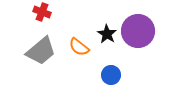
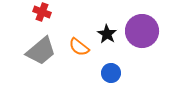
purple circle: moved 4 px right
blue circle: moved 2 px up
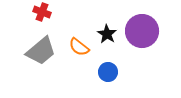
blue circle: moved 3 px left, 1 px up
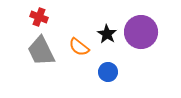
red cross: moved 3 px left, 5 px down
purple circle: moved 1 px left, 1 px down
gray trapezoid: rotated 104 degrees clockwise
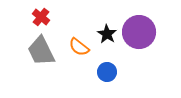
red cross: moved 2 px right; rotated 18 degrees clockwise
purple circle: moved 2 px left
blue circle: moved 1 px left
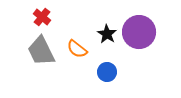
red cross: moved 1 px right
orange semicircle: moved 2 px left, 2 px down
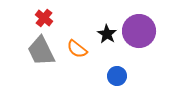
red cross: moved 2 px right, 1 px down
purple circle: moved 1 px up
blue circle: moved 10 px right, 4 px down
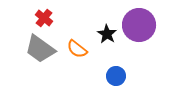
purple circle: moved 6 px up
gray trapezoid: moved 1 px left, 2 px up; rotated 28 degrees counterclockwise
blue circle: moved 1 px left
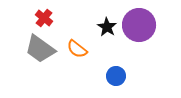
black star: moved 7 px up
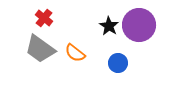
black star: moved 2 px right, 1 px up
orange semicircle: moved 2 px left, 4 px down
blue circle: moved 2 px right, 13 px up
